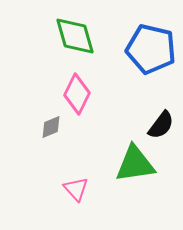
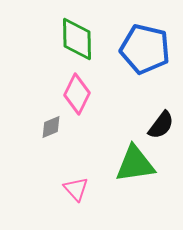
green diamond: moved 2 px right, 3 px down; rotated 15 degrees clockwise
blue pentagon: moved 6 px left
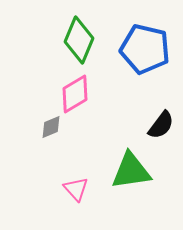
green diamond: moved 2 px right, 1 px down; rotated 24 degrees clockwise
pink diamond: moved 2 px left; rotated 33 degrees clockwise
green triangle: moved 4 px left, 7 px down
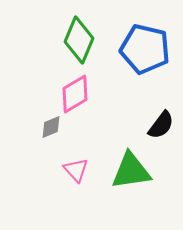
pink triangle: moved 19 px up
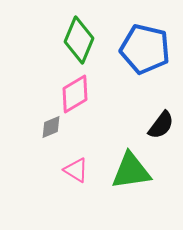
pink triangle: rotated 16 degrees counterclockwise
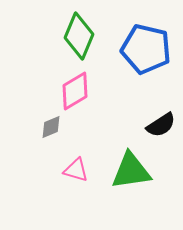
green diamond: moved 4 px up
blue pentagon: moved 1 px right
pink diamond: moved 3 px up
black semicircle: rotated 20 degrees clockwise
pink triangle: rotated 16 degrees counterclockwise
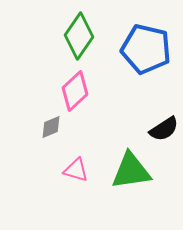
green diamond: rotated 12 degrees clockwise
pink diamond: rotated 12 degrees counterclockwise
black semicircle: moved 3 px right, 4 px down
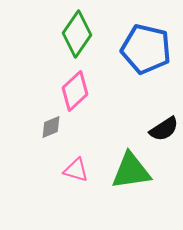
green diamond: moved 2 px left, 2 px up
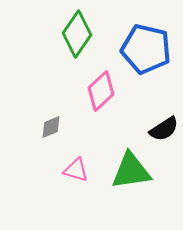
pink diamond: moved 26 px right
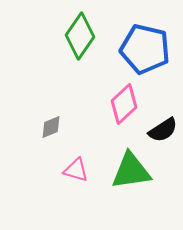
green diamond: moved 3 px right, 2 px down
blue pentagon: moved 1 px left
pink diamond: moved 23 px right, 13 px down
black semicircle: moved 1 px left, 1 px down
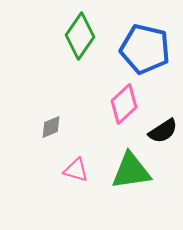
black semicircle: moved 1 px down
